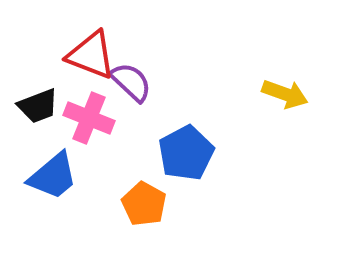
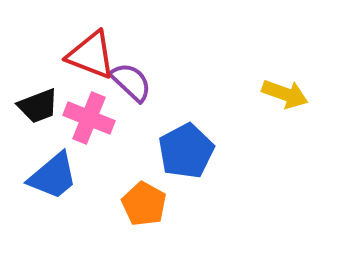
blue pentagon: moved 2 px up
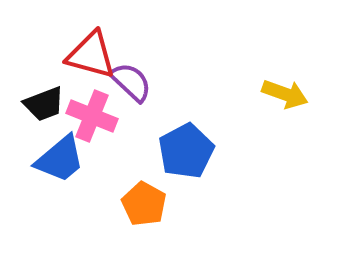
red triangle: rotated 6 degrees counterclockwise
black trapezoid: moved 6 px right, 2 px up
pink cross: moved 3 px right, 2 px up
blue trapezoid: moved 7 px right, 17 px up
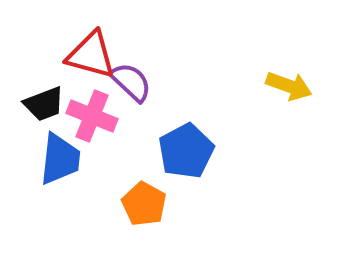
yellow arrow: moved 4 px right, 8 px up
blue trapezoid: rotated 44 degrees counterclockwise
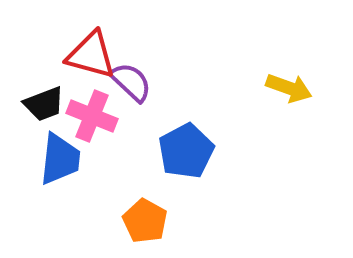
yellow arrow: moved 2 px down
orange pentagon: moved 1 px right, 17 px down
